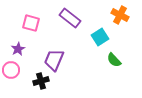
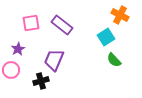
purple rectangle: moved 8 px left, 7 px down
pink square: rotated 24 degrees counterclockwise
cyan square: moved 6 px right
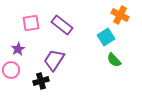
purple trapezoid: rotated 10 degrees clockwise
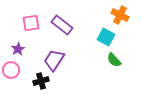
cyan square: rotated 30 degrees counterclockwise
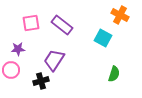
cyan square: moved 3 px left, 1 px down
purple star: rotated 24 degrees clockwise
green semicircle: moved 14 px down; rotated 119 degrees counterclockwise
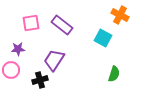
black cross: moved 1 px left, 1 px up
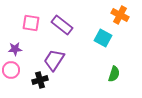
pink square: rotated 18 degrees clockwise
purple star: moved 3 px left
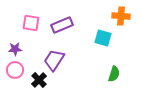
orange cross: moved 1 px right, 1 px down; rotated 24 degrees counterclockwise
purple rectangle: rotated 60 degrees counterclockwise
cyan square: rotated 12 degrees counterclockwise
pink circle: moved 4 px right
black cross: moved 1 px left; rotated 28 degrees counterclockwise
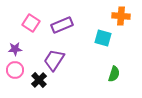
pink square: rotated 24 degrees clockwise
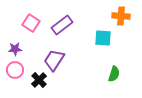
purple rectangle: rotated 15 degrees counterclockwise
cyan square: rotated 12 degrees counterclockwise
